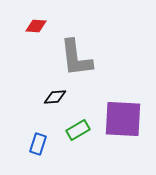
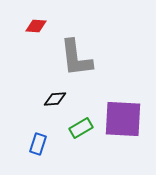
black diamond: moved 2 px down
green rectangle: moved 3 px right, 2 px up
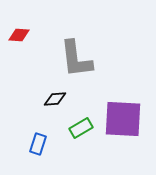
red diamond: moved 17 px left, 9 px down
gray L-shape: moved 1 px down
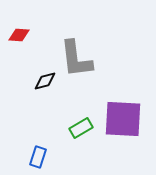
black diamond: moved 10 px left, 18 px up; rotated 10 degrees counterclockwise
blue rectangle: moved 13 px down
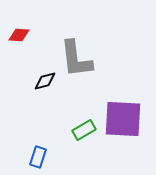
green rectangle: moved 3 px right, 2 px down
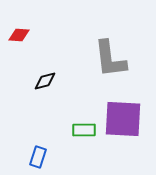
gray L-shape: moved 34 px right
green rectangle: rotated 30 degrees clockwise
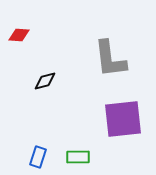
purple square: rotated 9 degrees counterclockwise
green rectangle: moved 6 px left, 27 px down
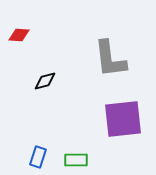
green rectangle: moved 2 px left, 3 px down
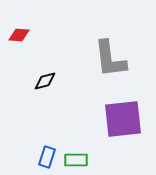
blue rectangle: moved 9 px right
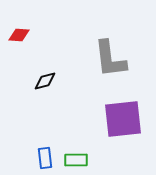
blue rectangle: moved 2 px left, 1 px down; rotated 25 degrees counterclockwise
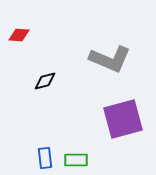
gray L-shape: rotated 60 degrees counterclockwise
purple square: rotated 9 degrees counterclockwise
